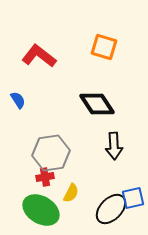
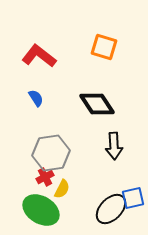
blue semicircle: moved 18 px right, 2 px up
red cross: rotated 18 degrees counterclockwise
yellow semicircle: moved 9 px left, 4 px up
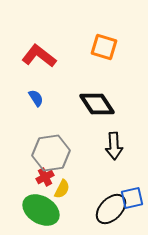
blue square: moved 1 px left
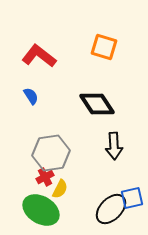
blue semicircle: moved 5 px left, 2 px up
yellow semicircle: moved 2 px left
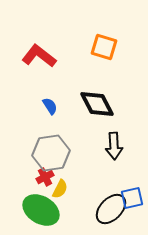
blue semicircle: moved 19 px right, 10 px down
black diamond: rotated 6 degrees clockwise
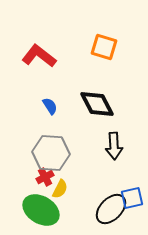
gray hexagon: rotated 12 degrees clockwise
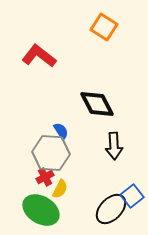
orange square: moved 20 px up; rotated 16 degrees clockwise
blue semicircle: moved 11 px right, 25 px down
blue square: moved 2 px up; rotated 25 degrees counterclockwise
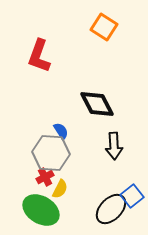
red L-shape: rotated 108 degrees counterclockwise
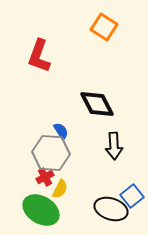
black ellipse: rotated 64 degrees clockwise
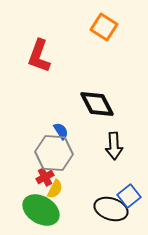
gray hexagon: moved 3 px right
yellow semicircle: moved 5 px left
blue square: moved 3 px left
